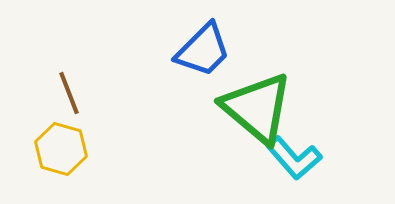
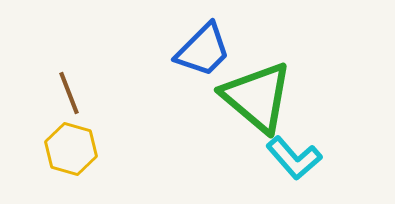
green triangle: moved 11 px up
yellow hexagon: moved 10 px right
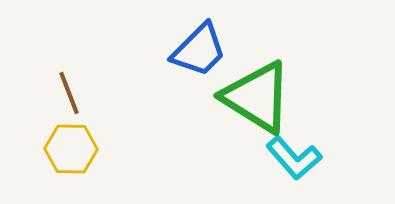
blue trapezoid: moved 4 px left
green triangle: rotated 8 degrees counterclockwise
yellow hexagon: rotated 15 degrees counterclockwise
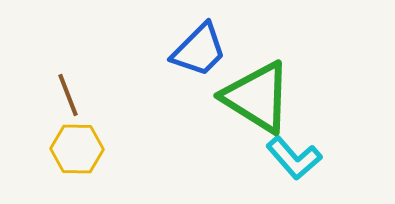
brown line: moved 1 px left, 2 px down
yellow hexagon: moved 6 px right
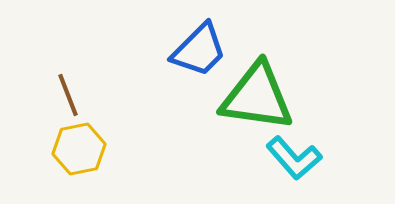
green triangle: rotated 24 degrees counterclockwise
yellow hexagon: moved 2 px right; rotated 12 degrees counterclockwise
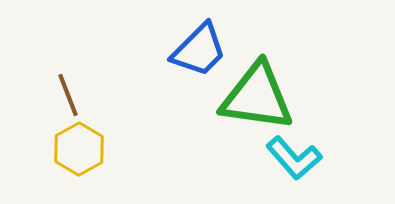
yellow hexagon: rotated 18 degrees counterclockwise
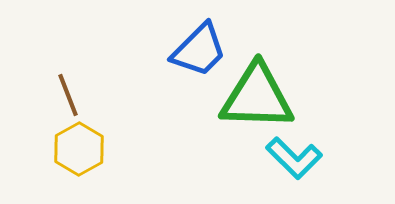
green triangle: rotated 6 degrees counterclockwise
cyan L-shape: rotated 4 degrees counterclockwise
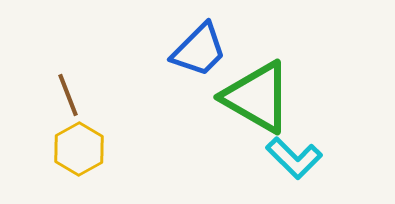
green triangle: rotated 28 degrees clockwise
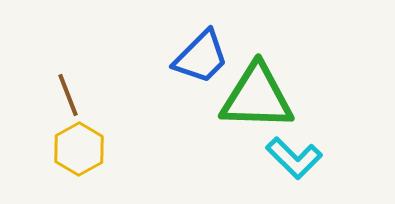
blue trapezoid: moved 2 px right, 7 px down
green triangle: rotated 28 degrees counterclockwise
